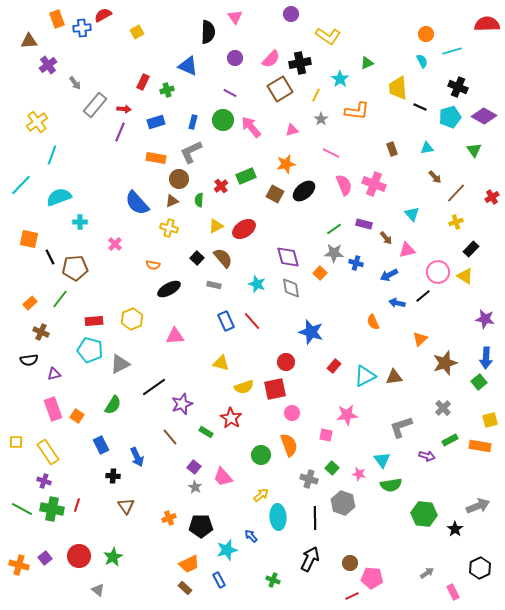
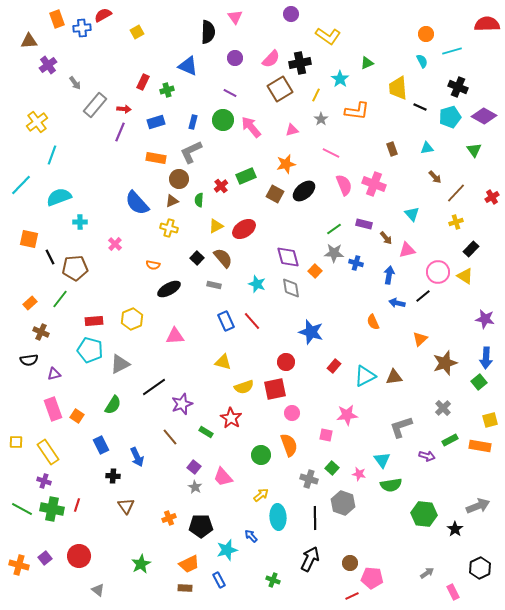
orange square at (320, 273): moved 5 px left, 2 px up
blue arrow at (389, 275): rotated 126 degrees clockwise
yellow triangle at (221, 363): moved 2 px right, 1 px up
green star at (113, 557): moved 28 px right, 7 px down
brown rectangle at (185, 588): rotated 40 degrees counterclockwise
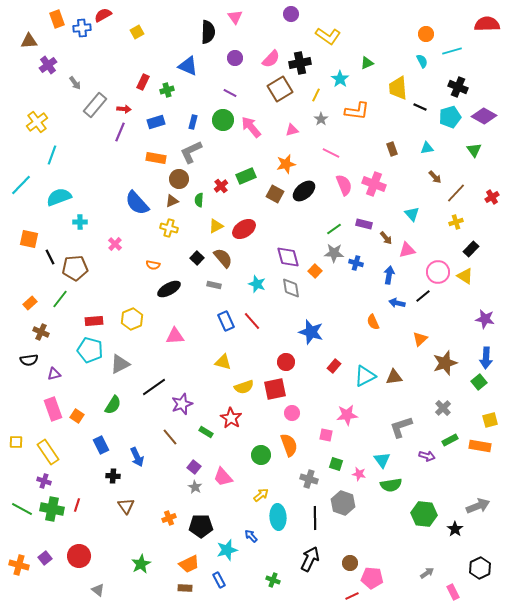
green square at (332, 468): moved 4 px right, 4 px up; rotated 24 degrees counterclockwise
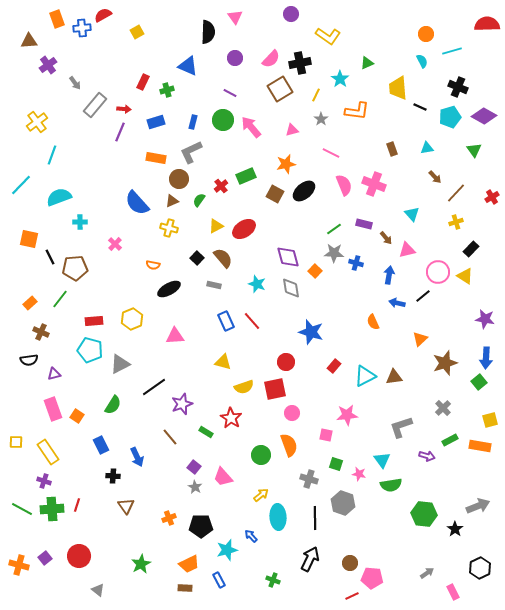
green semicircle at (199, 200): rotated 32 degrees clockwise
green cross at (52, 509): rotated 15 degrees counterclockwise
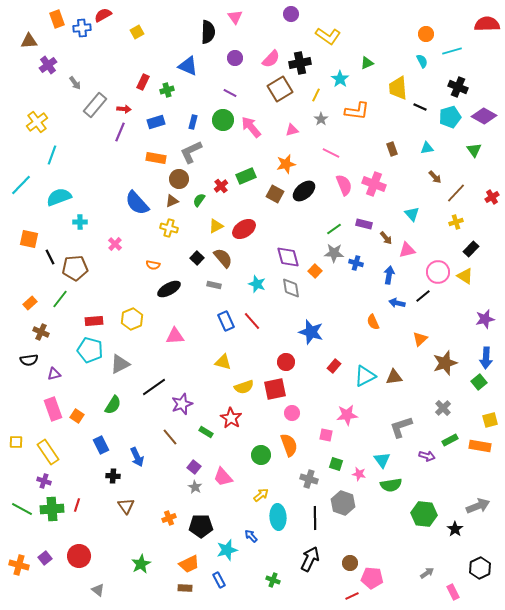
purple star at (485, 319): rotated 24 degrees counterclockwise
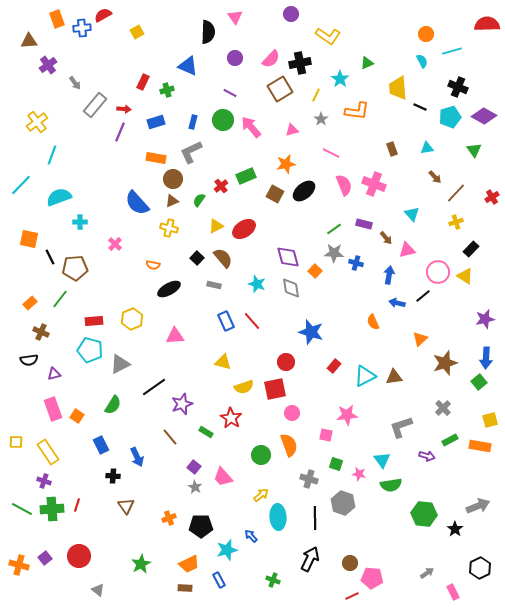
brown circle at (179, 179): moved 6 px left
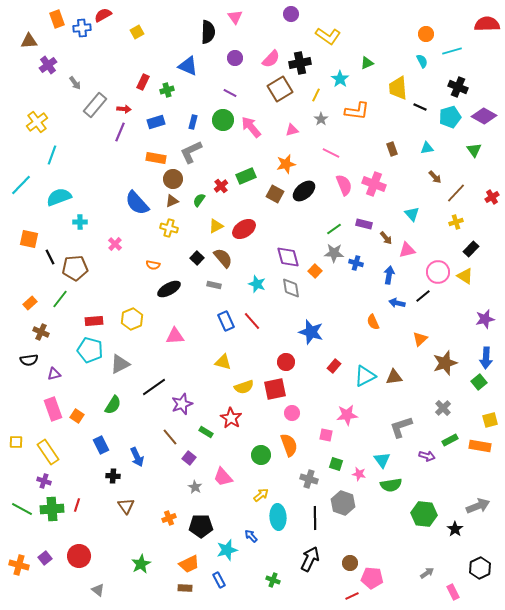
purple square at (194, 467): moved 5 px left, 9 px up
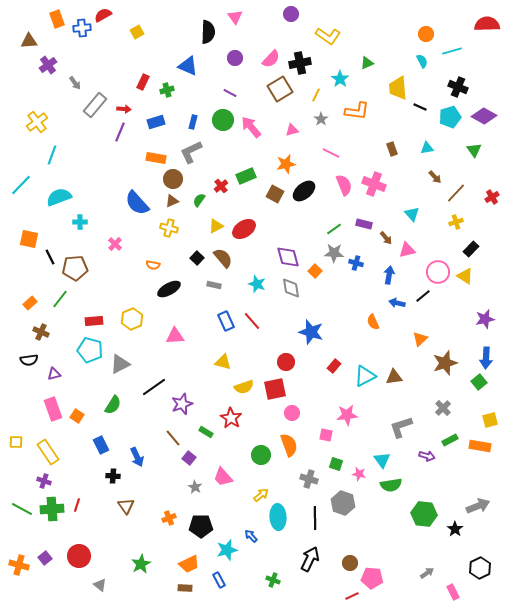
brown line at (170, 437): moved 3 px right, 1 px down
gray triangle at (98, 590): moved 2 px right, 5 px up
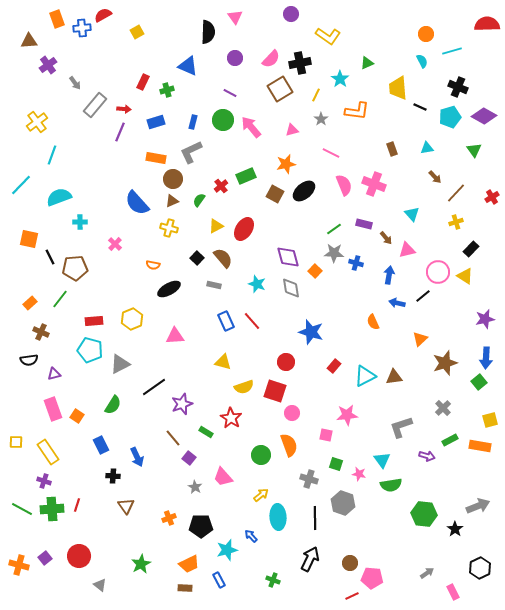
red ellipse at (244, 229): rotated 25 degrees counterclockwise
red square at (275, 389): moved 2 px down; rotated 30 degrees clockwise
